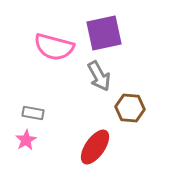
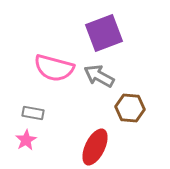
purple square: rotated 9 degrees counterclockwise
pink semicircle: moved 21 px down
gray arrow: rotated 148 degrees clockwise
red ellipse: rotated 9 degrees counterclockwise
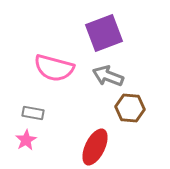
gray arrow: moved 9 px right; rotated 8 degrees counterclockwise
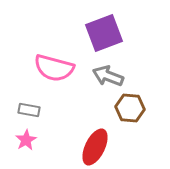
gray rectangle: moved 4 px left, 3 px up
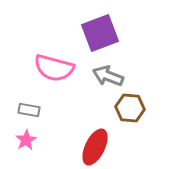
purple square: moved 4 px left
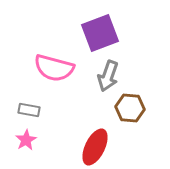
gray arrow: rotated 92 degrees counterclockwise
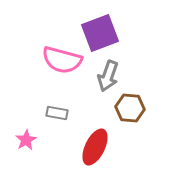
pink semicircle: moved 8 px right, 8 px up
gray rectangle: moved 28 px right, 3 px down
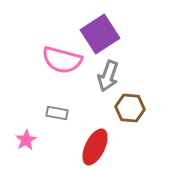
purple square: moved 1 px down; rotated 12 degrees counterclockwise
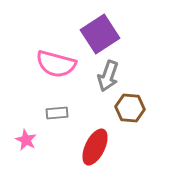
pink semicircle: moved 6 px left, 4 px down
gray rectangle: rotated 15 degrees counterclockwise
pink star: rotated 15 degrees counterclockwise
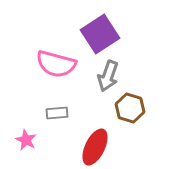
brown hexagon: rotated 12 degrees clockwise
